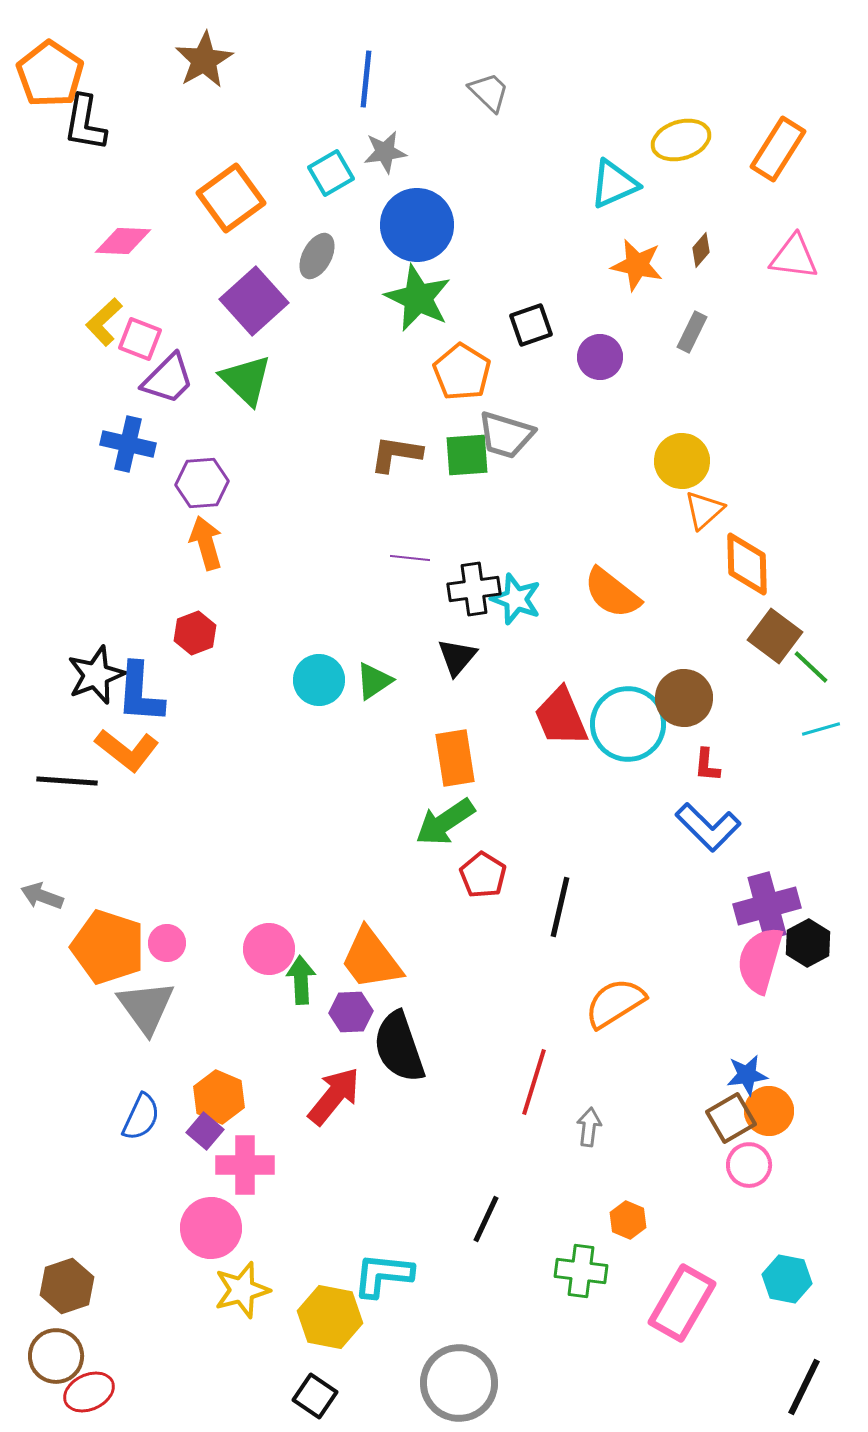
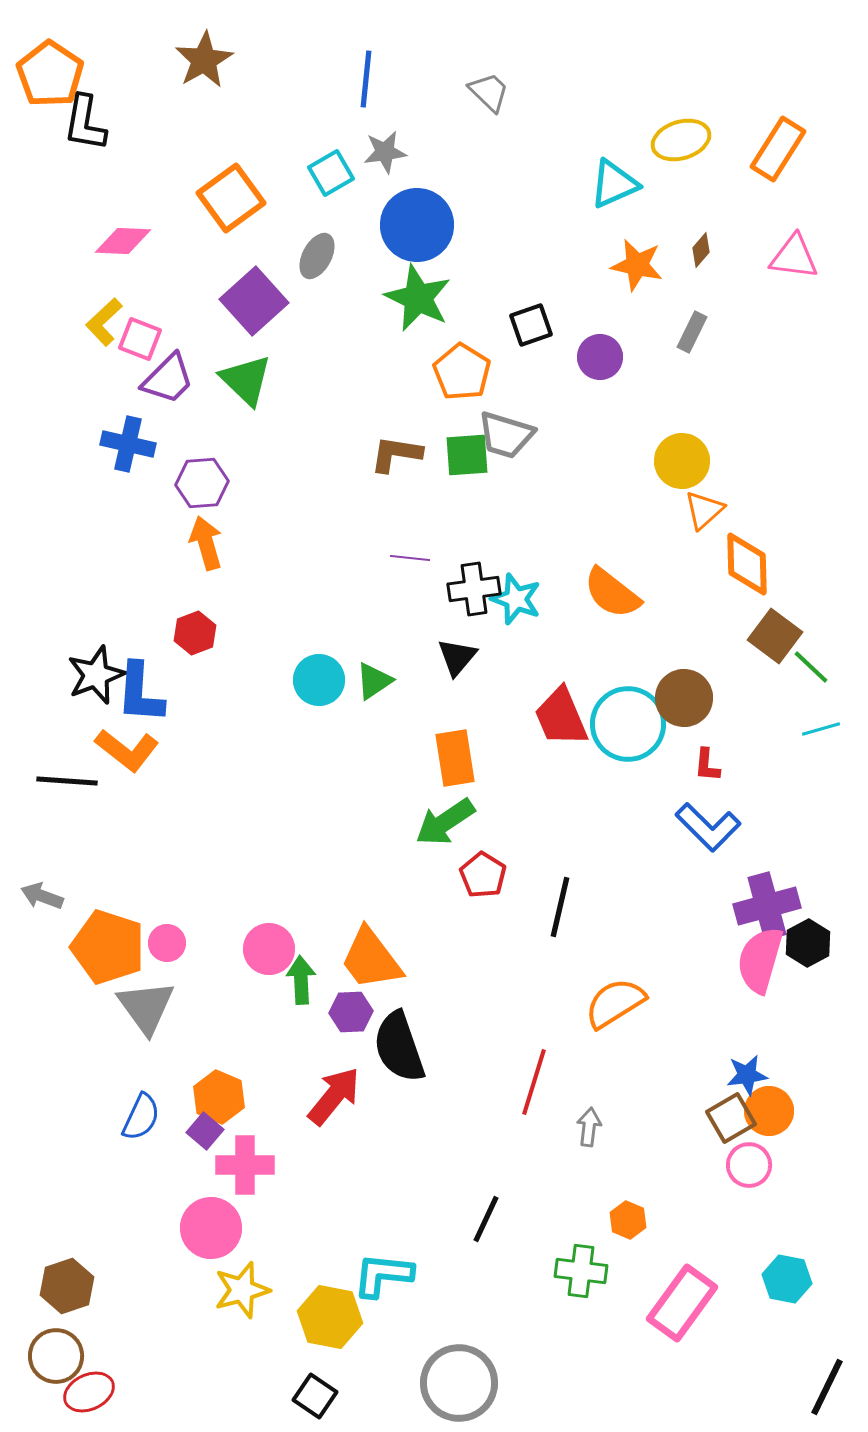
pink rectangle at (682, 1303): rotated 6 degrees clockwise
black line at (804, 1387): moved 23 px right
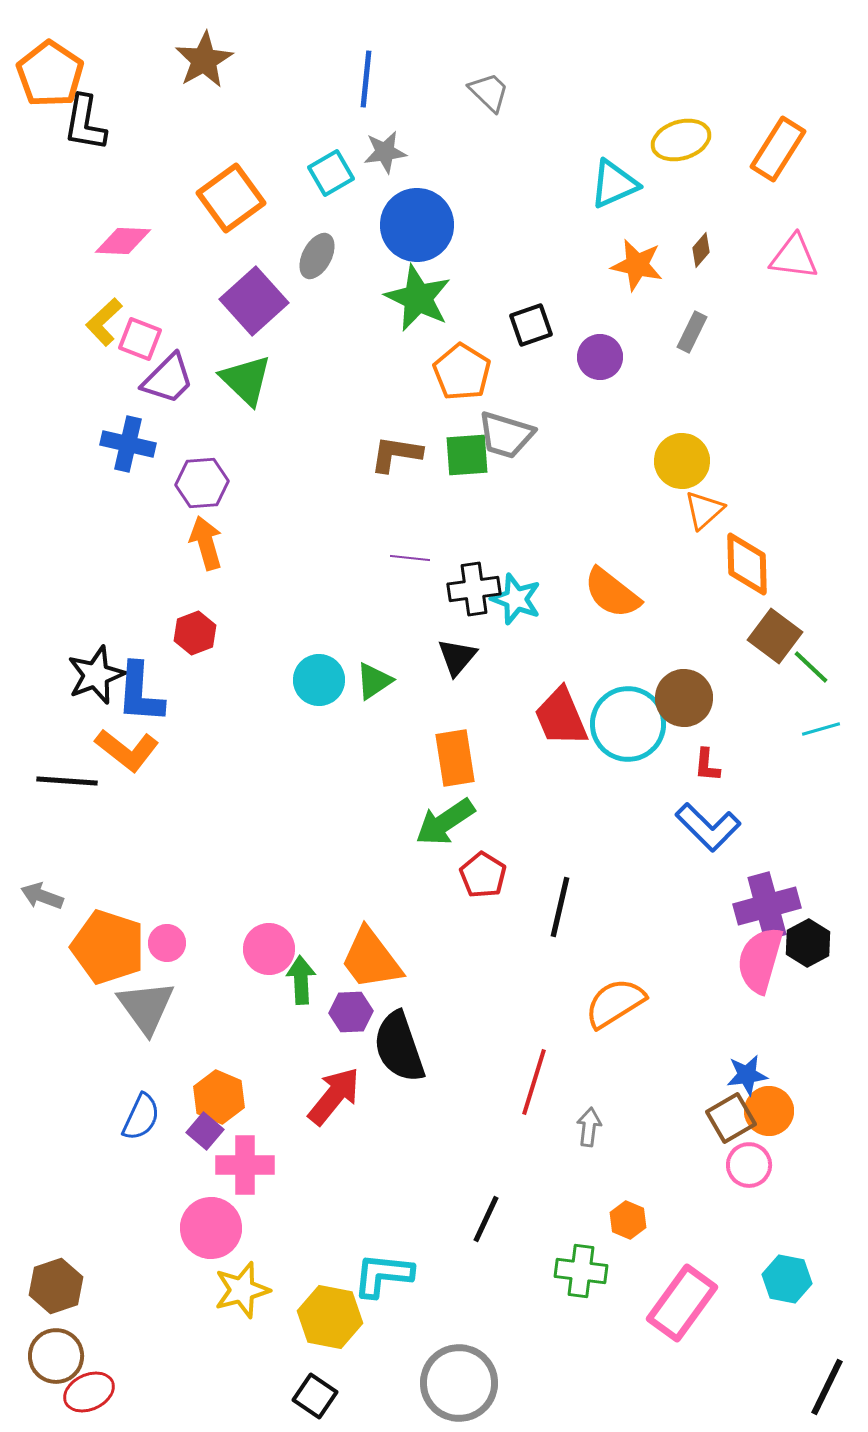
brown hexagon at (67, 1286): moved 11 px left
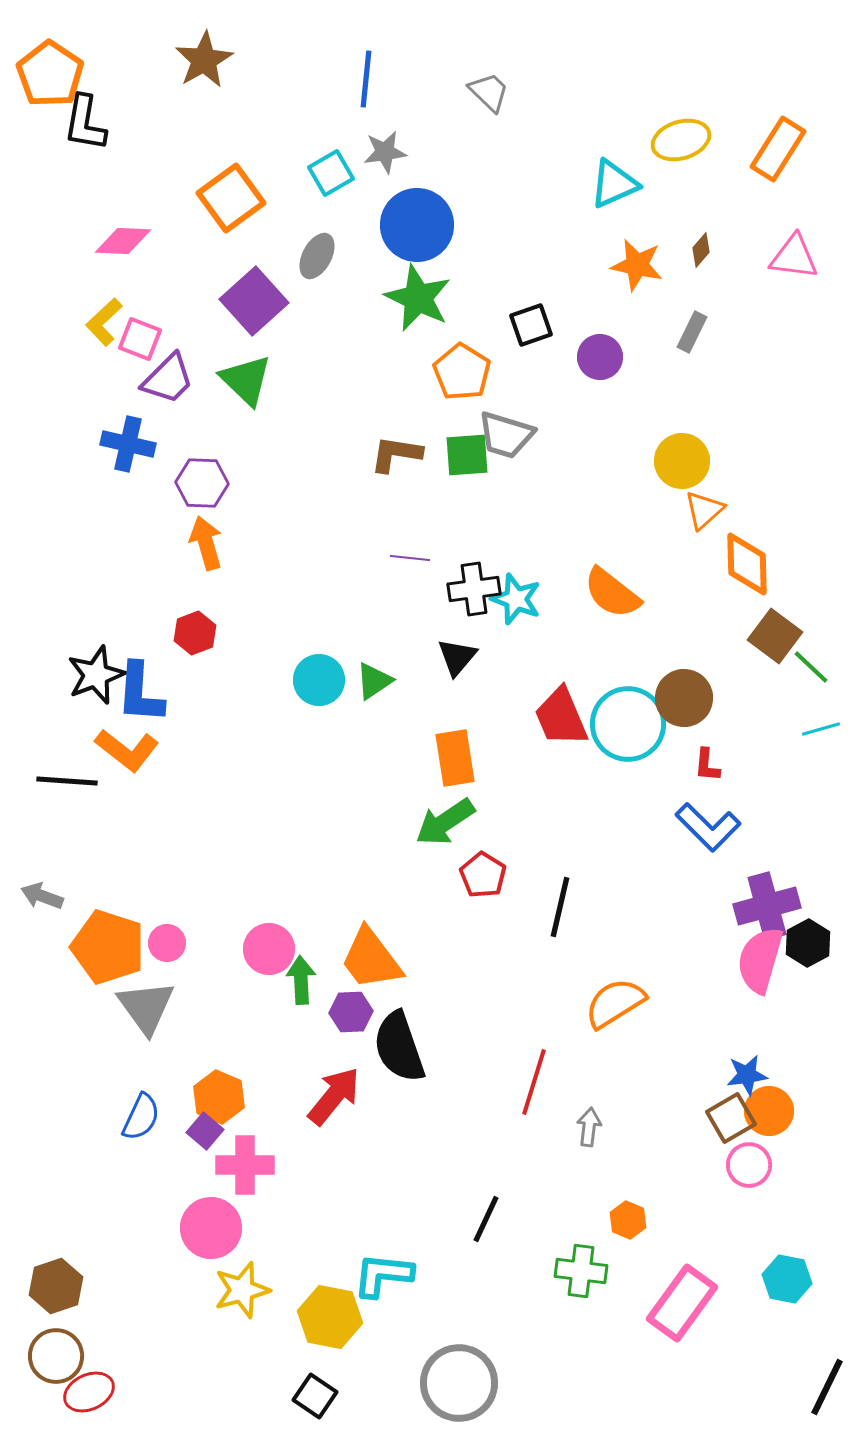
purple hexagon at (202, 483): rotated 6 degrees clockwise
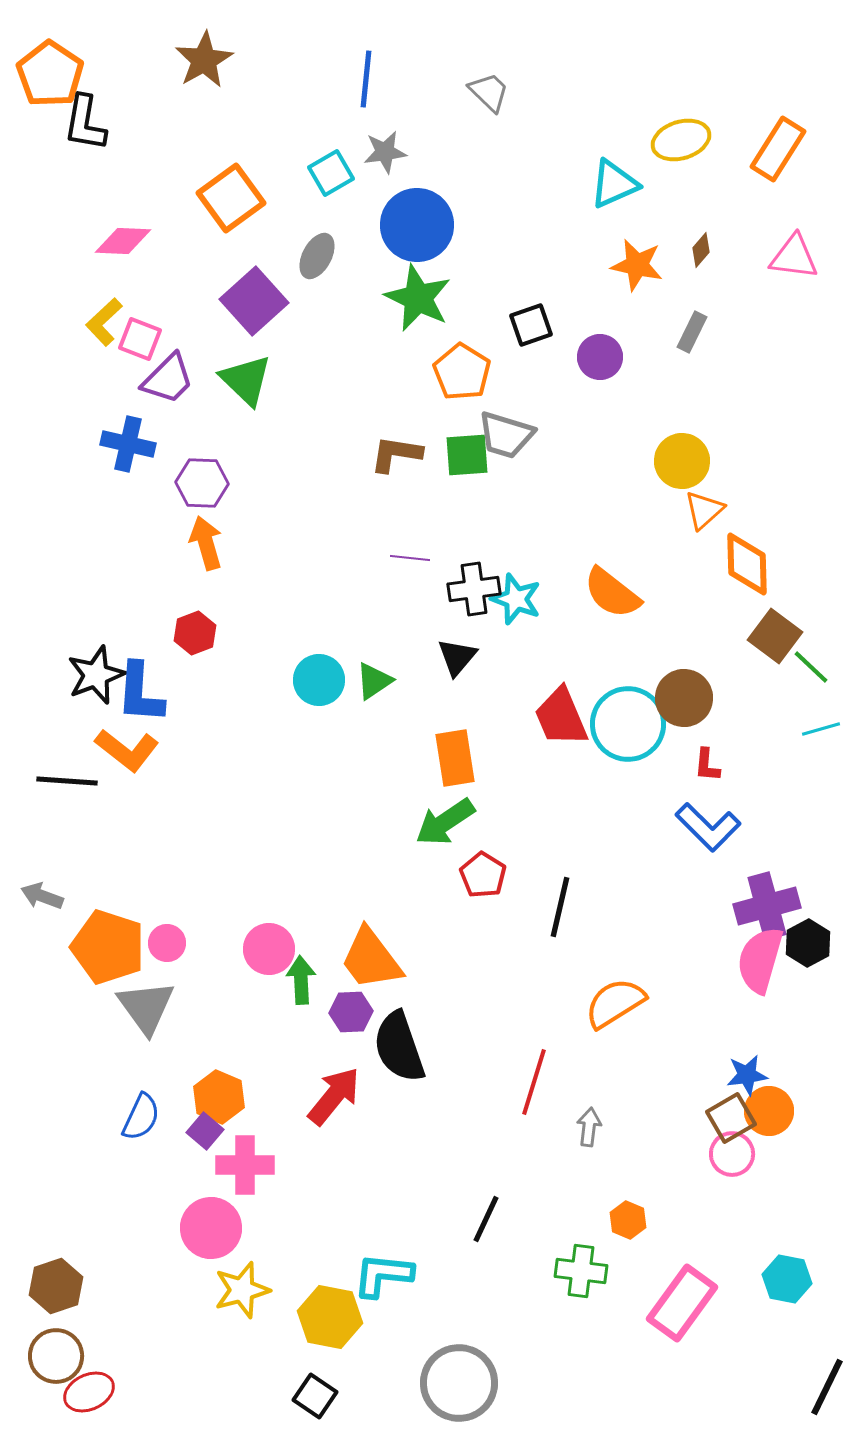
pink circle at (749, 1165): moved 17 px left, 11 px up
